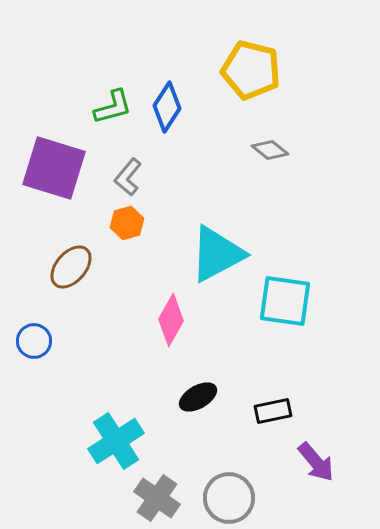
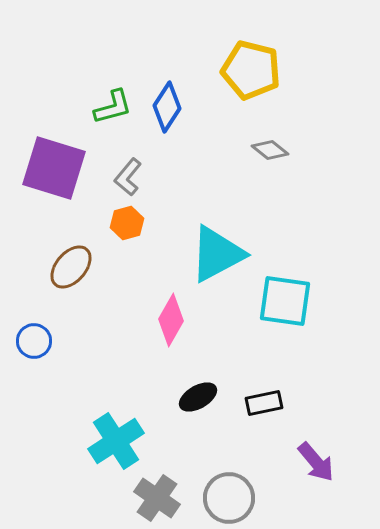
black rectangle: moved 9 px left, 8 px up
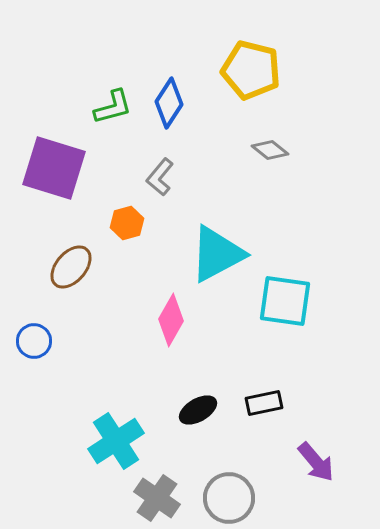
blue diamond: moved 2 px right, 4 px up
gray L-shape: moved 32 px right
black ellipse: moved 13 px down
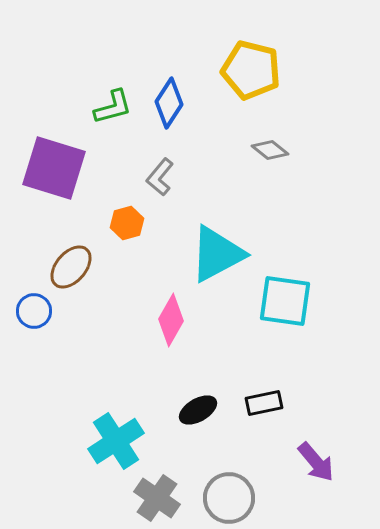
blue circle: moved 30 px up
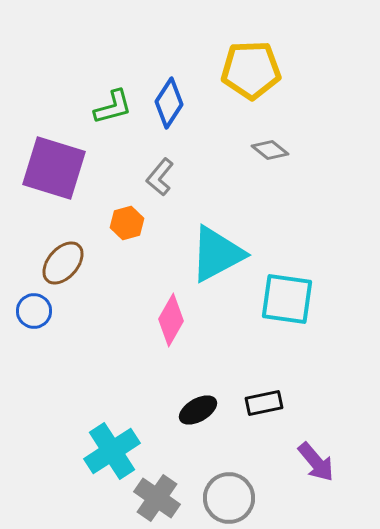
yellow pentagon: rotated 16 degrees counterclockwise
brown ellipse: moved 8 px left, 4 px up
cyan square: moved 2 px right, 2 px up
cyan cross: moved 4 px left, 10 px down
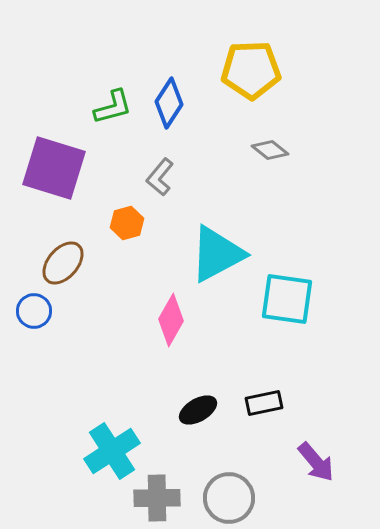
gray cross: rotated 36 degrees counterclockwise
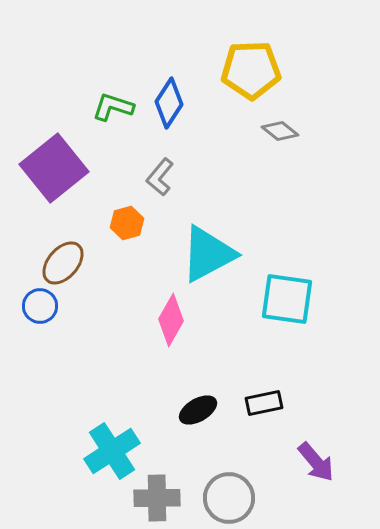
green L-shape: rotated 147 degrees counterclockwise
gray diamond: moved 10 px right, 19 px up
purple square: rotated 34 degrees clockwise
cyan triangle: moved 9 px left
blue circle: moved 6 px right, 5 px up
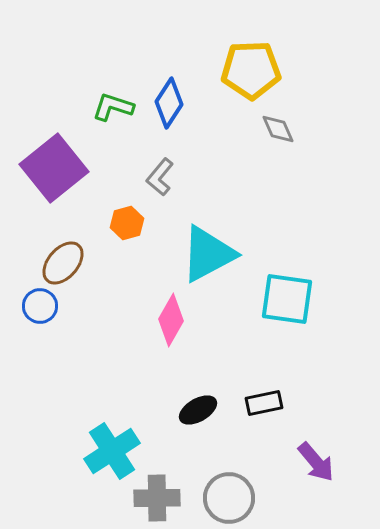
gray diamond: moved 2 px left, 2 px up; rotated 27 degrees clockwise
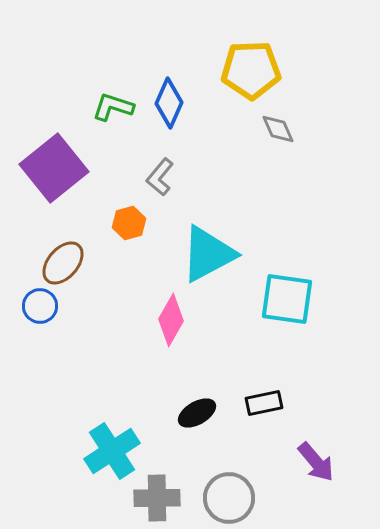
blue diamond: rotated 9 degrees counterclockwise
orange hexagon: moved 2 px right
black ellipse: moved 1 px left, 3 px down
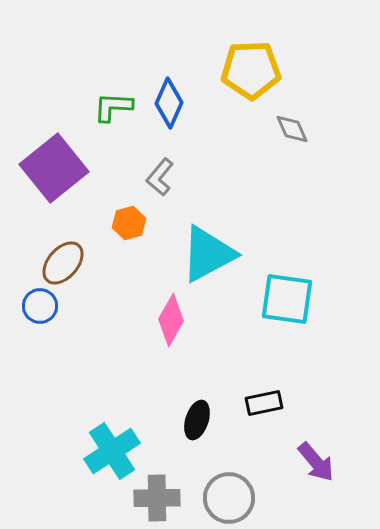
green L-shape: rotated 15 degrees counterclockwise
gray diamond: moved 14 px right
black ellipse: moved 7 px down; rotated 42 degrees counterclockwise
